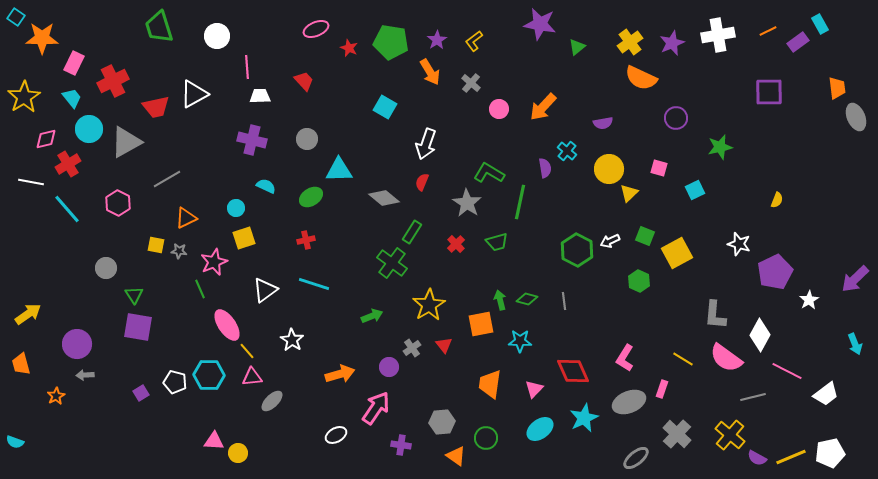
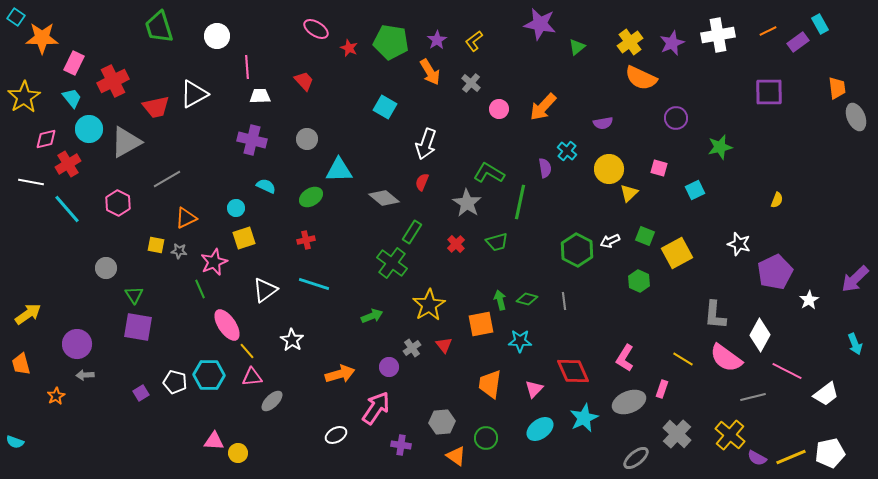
pink ellipse at (316, 29): rotated 55 degrees clockwise
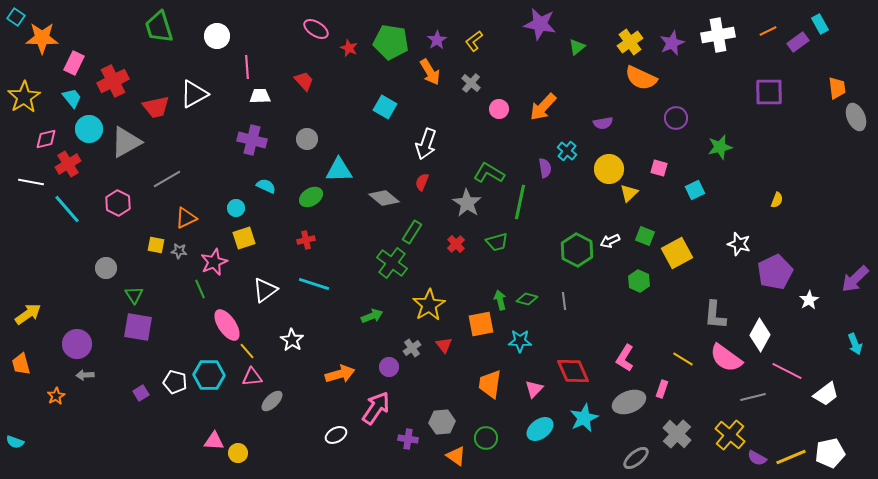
purple cross at (401, 445): moved 7 px right, 6 px up
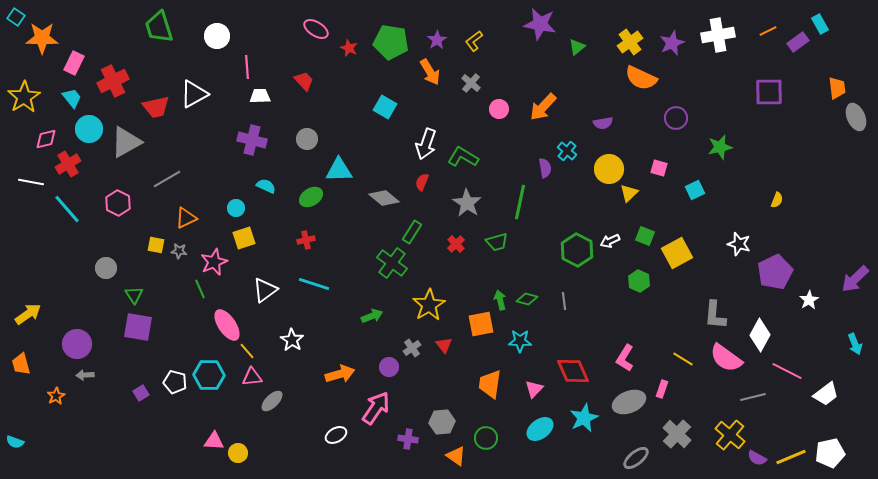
green L-shape at (489, 173): moved 26 px left, 16 px up
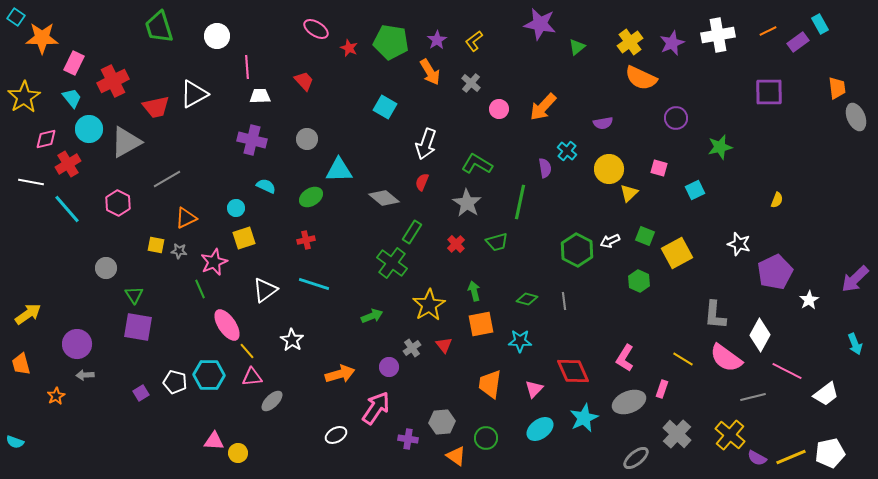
green L-shape at (463, 157): moved 14 px right, 7 px down
green arrow at (500, 300): moved 26 px left, 9 px up
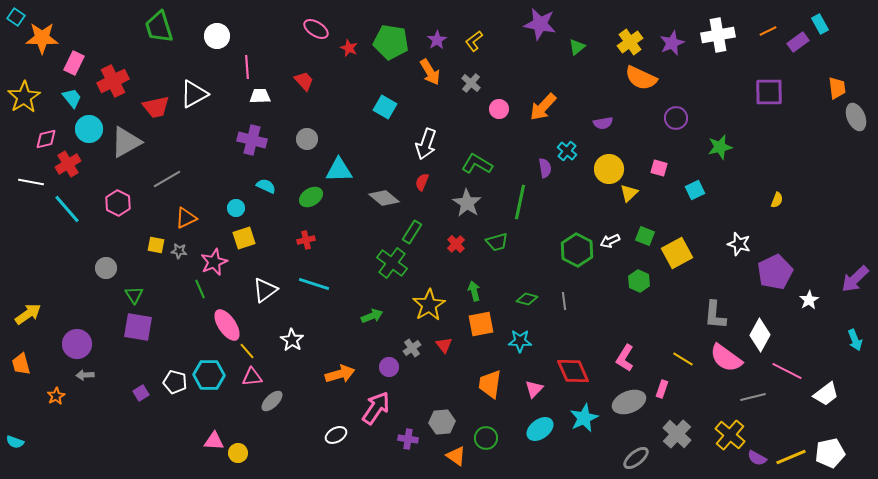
cyan arrow at (855, 344): moved 4 px up
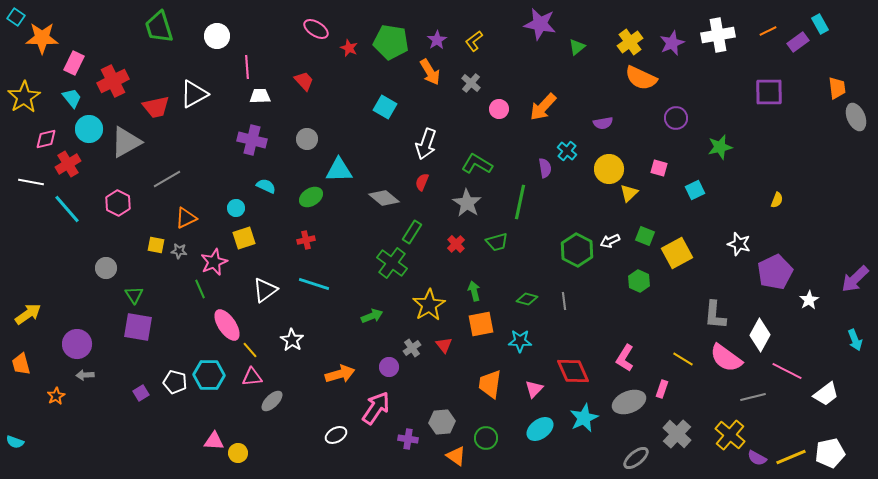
yellow line at (247, 351): moved 3 px right, 1 px up
